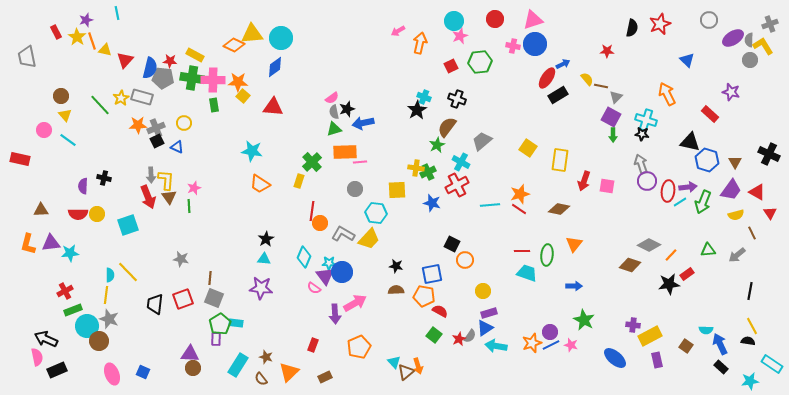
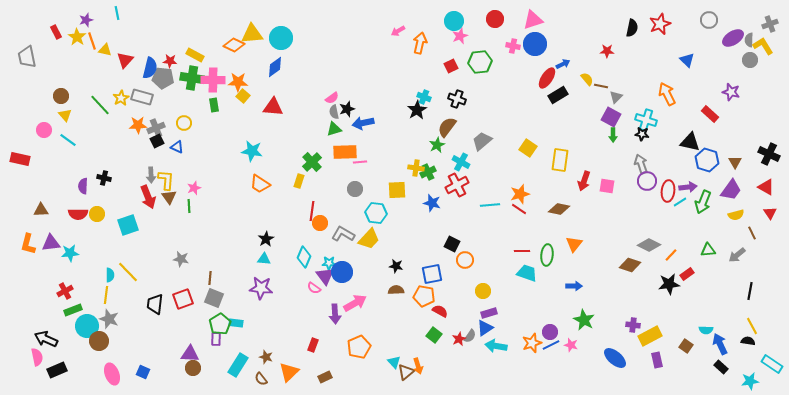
red triangle at (757, 192): moved 9 px right, 5 px up
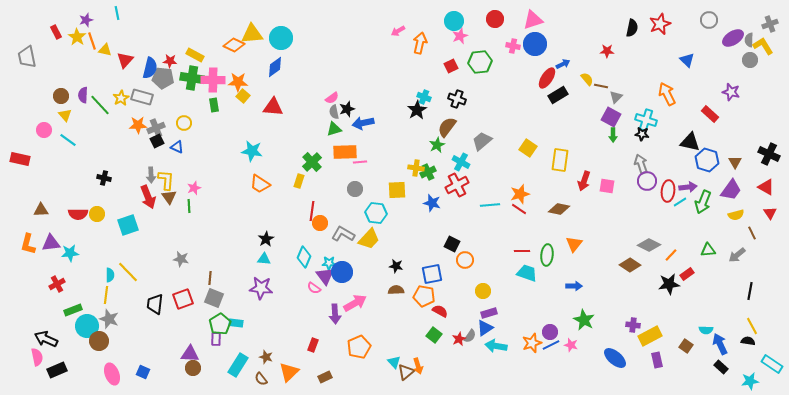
purple semicircle at (83, 186): moved 91 px up
brown diamond at (630, 265): rotated 15 degrees clockwise
red cross at (65, 291): moved 8 px left, 7 px up
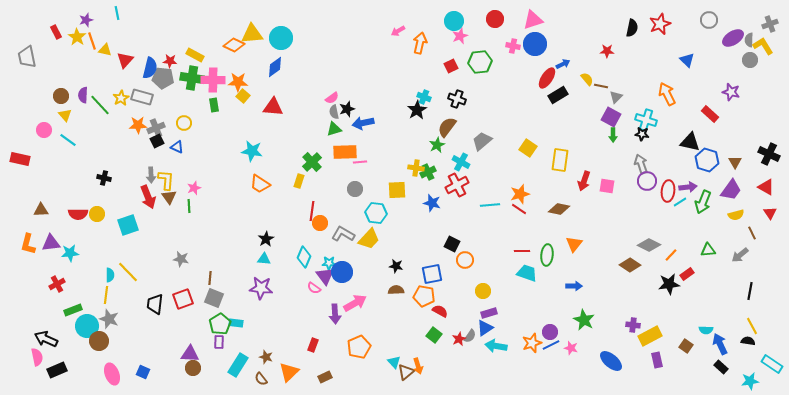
gray arrow at (737, 255): moved 3 px right
purple rectangle at (216, 339): moved 3 px right, 3 px down
pink star at (571, 345): moved 3 px down
blue ellipse at (615, 358): moved 4 px left, 3 px down
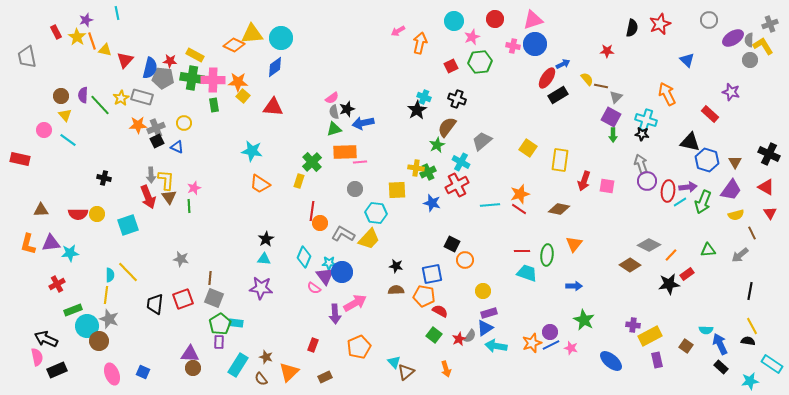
pink star at (460, 36): moved 12 px right, 1 px down
orange arrow at (418, 366): moved 28 px right, 3 px down
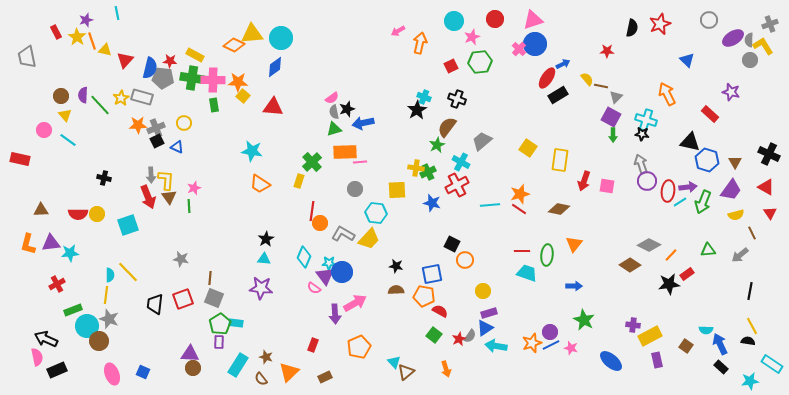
pink cross at (513, 46): moved 6 px right, 3 px down; rotated 32 degrees clockwise
